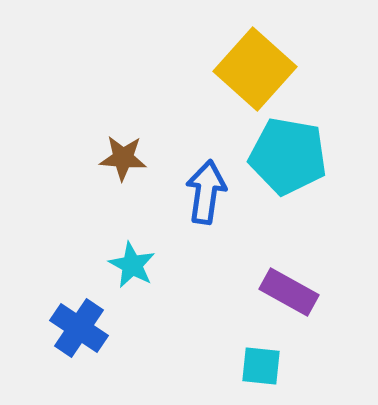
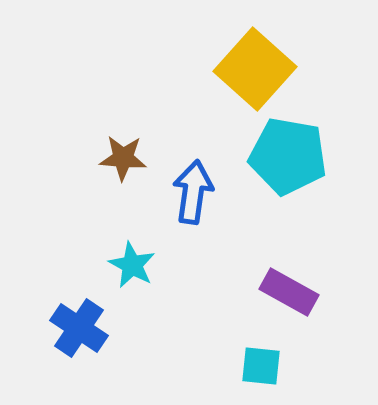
blue arrow: moved 13 px left
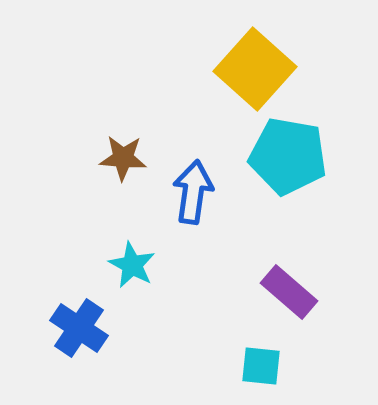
purple rectangle: rotated 12 degrees clockwise
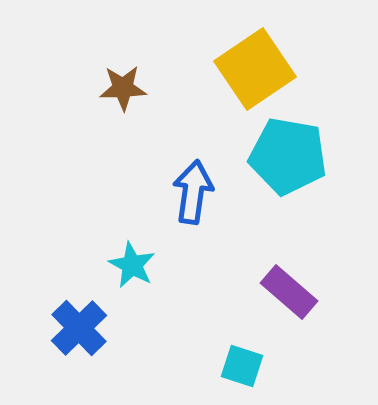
yellow square: rotated 14 degrees clockwise
brown star: moved 70 px up; rotated 6 degrees counterclockwise
blue cross: rotated 12 degrees clockwise
cyan square: moved 19 px left; rotated 12 degrees clockwise
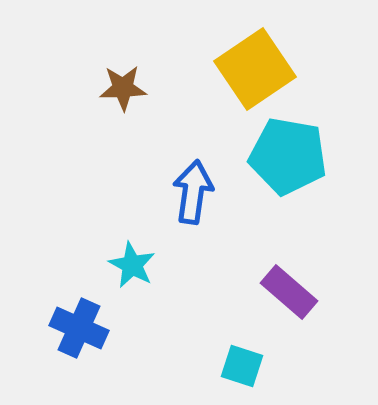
blue cross: rotated 22 degrees counterclockwise
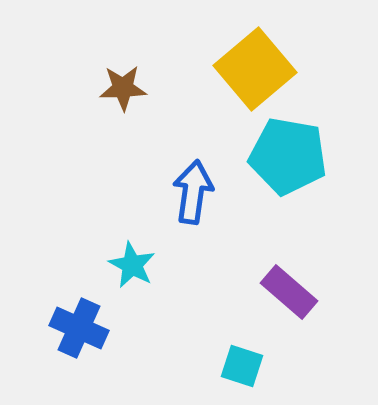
yellow square: rotated 6 degrees counterclockwise
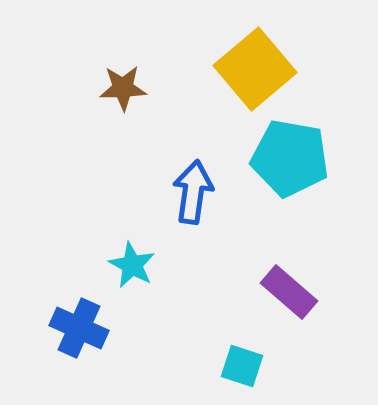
cyan pentagon: moved 2 px right, 2 px down
